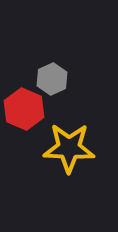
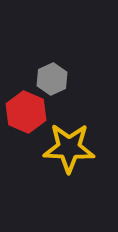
red hexagon: moved 2 px right, 3 px down
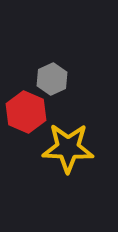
yellow star: moved 1 px left
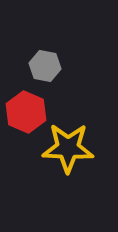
gray hexagon: moved 7 px left, 13 px up; rotated 24 degrees counterclockwise
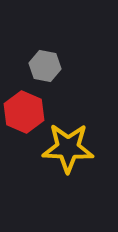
red hexagon: moved 2 px left
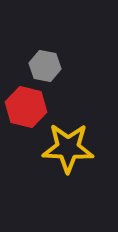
red hexagon: moved 2 px right, 5 px up; rotated 9 degrees counterclockwise
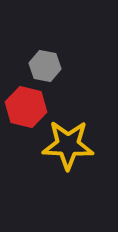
yellow star: moved 3 px up
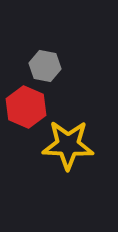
red hexagon: rotated 9 degrees clockwise
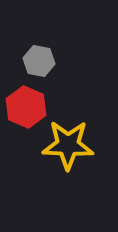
gray hexagon: moved 6 px left, 5 px up
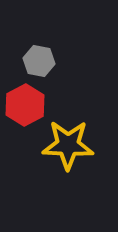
red hexagon: moved 1 px left, 2 px up; rotated 9 degrees clockwise
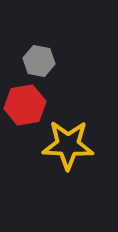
red hexagon: rotated 18 degrees clockwise
